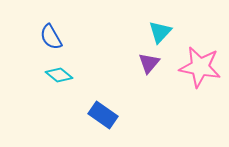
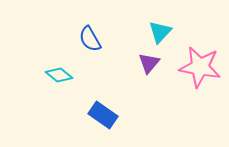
blue semicircle: moved 39 px right, 2 px down
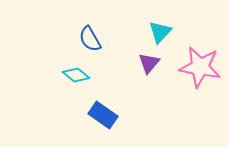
cyan diamond: moved 17 px right
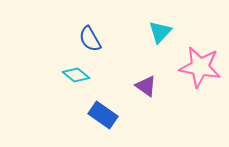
purple triangle: moved 3 px left, 23 px down; rotated 35 degrees counterclockwise
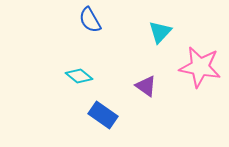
blue semicircle: moved 19 px up
cyan diamond: moved 3 px right, 1 px down
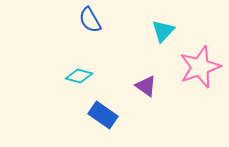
cyan triangle: moved 3 px right, 1 px up
pink star: rotated 30 degrees counterclockwise
cyan diamond: rotated 24 degrees counterclockwise
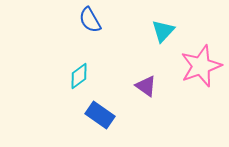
pink star: moved 1 px right, 1 px up
cyan diamond: rotated 52 degrees counterclockwise
blue rectangle: moved 3 px left
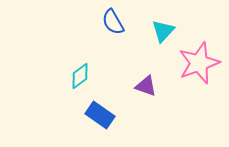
blue semicircle: moved 23 px right, 2 px down
pink star: moved 2 px left, 3 px up
cyan diamond: moved 1 px right
purple triangle: rotated 15 degrees counterclockwise
